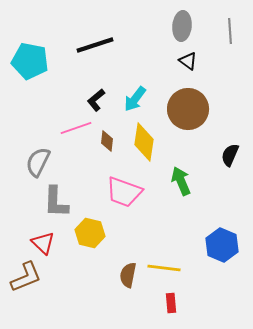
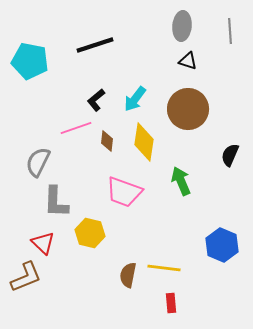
black triangle: rotated 18 degrees counterclockwise
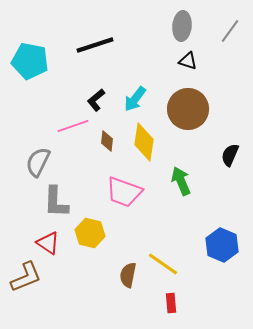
gray line: rotated 40 degrees clockwise
pink line: moved 3 px left, 2 px up
red triangle: moved 5 px right; rotated 10 degrees counterclockwise
yellow line: moved 1 px left, 4 px up; rotated 28 degrees clockwise
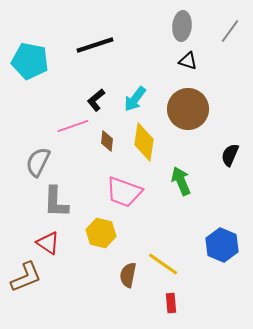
yellow hexagon: moved 11 px right
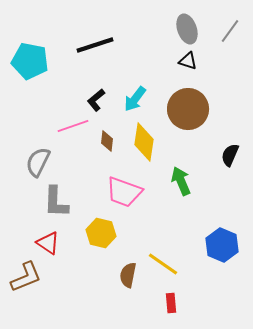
gray ellipse: moved 5 px right, 3 px down; rotated 24 degrees counterclockwise
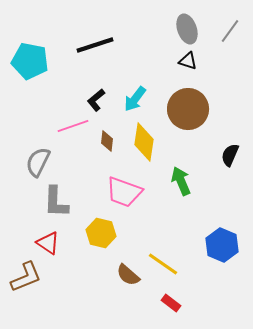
brown semicircle: rotated 60 degrees counterclockwise
red rectangle: rotated 48 degrees counterclockwise
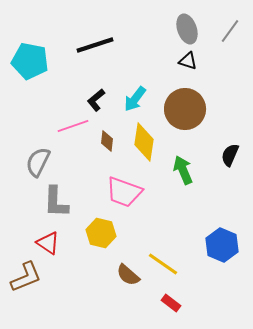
brown circle: moved 3 px left
green arrow: moved 2 px right, 11 px up
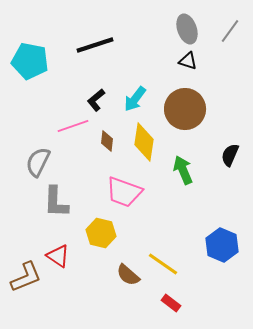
red triangle: moved 10 px right, 13 px down
